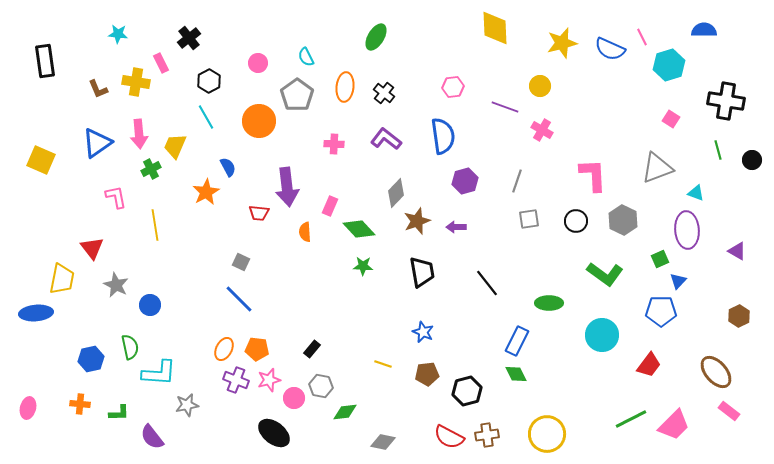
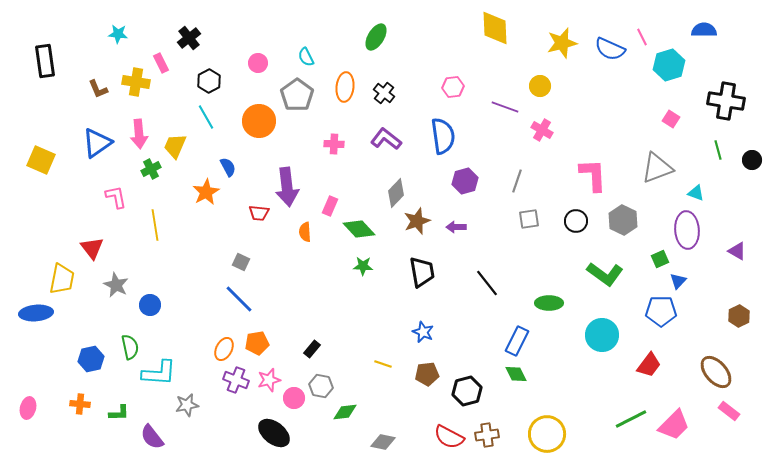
orange pentagon at (257, 349): moved 6 px up; rotated 15 degrees counterclockwise
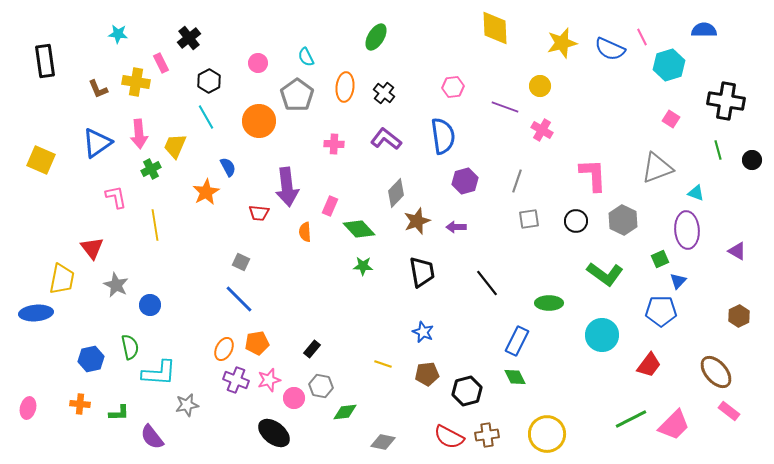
green diamond at (516, 374): moved 1 px left, 3 px down
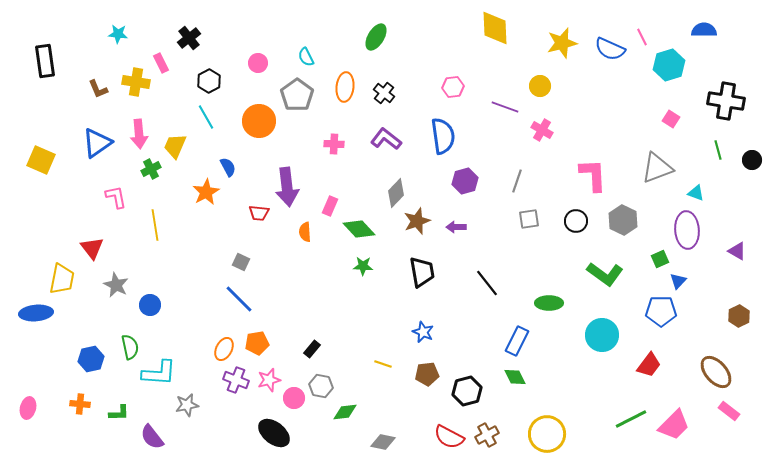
brown cross at (487, 435): rotated 20 degrees counterclockwise
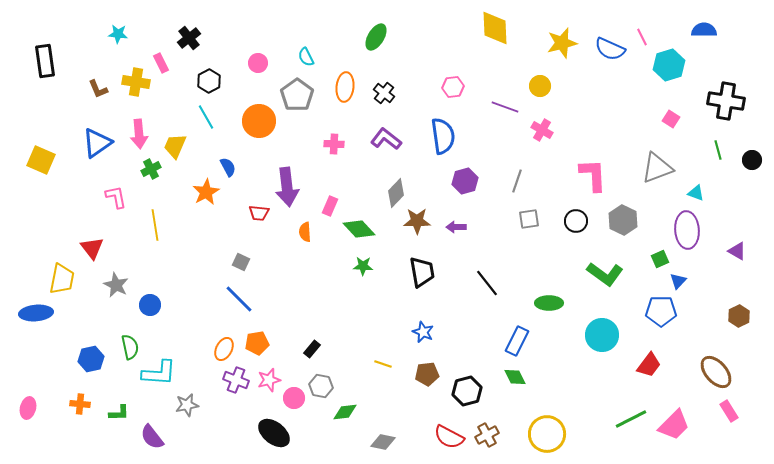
brown star at (417, 221): rotated 20 degrees clockwise
pink rectangle at (729, 411): rotated 20 degrees clockwise
